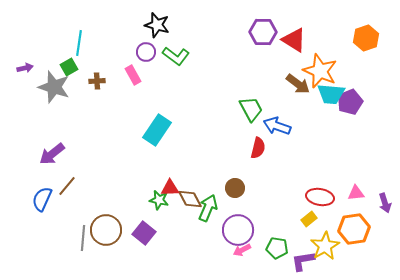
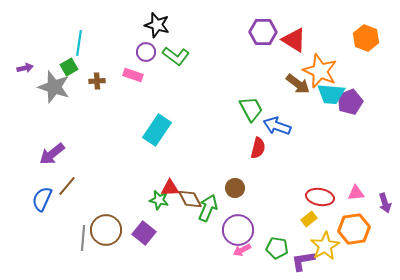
orange hexagon at (366, 38): rotated 20 degrees counterclockwise
pink rectangle at (133, 75): rotated 42 degrees counterclockwise
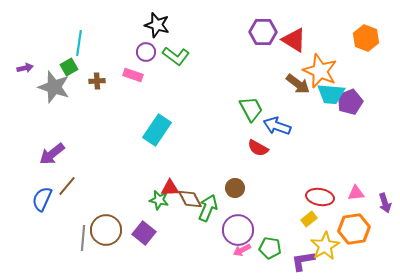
red semicircle at (258, 148): rotated 105 degrees clockwise
green pentagon at (277, 248): moved 7 px left
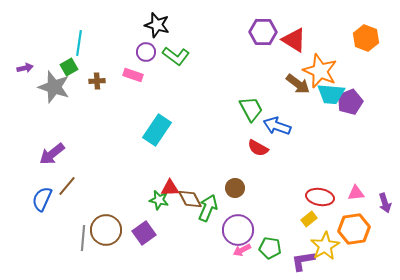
purple square at (144, 233): rotated 15 degrees clockwise
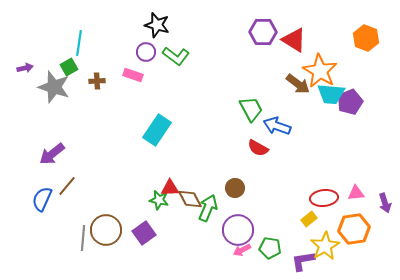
orange star at (320, 71): rotated 8 degrees clockwise
red ellipse at (320, 197): moved 4 px right, 1 px down; rotated 16 degrees counterclockwise
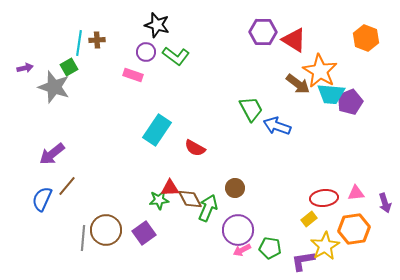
brown cross at (97, 81): moved 41 px up
red semicircle at (258, 148): moved 63 px left
green star at (159, 200): rotated 18 degrees counterclockwise
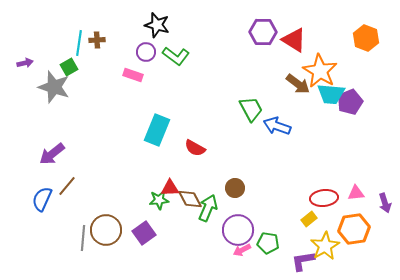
purple arrow at (25, 68): moved 5 px up
cyan rectangle at (157, 130): rotated 12 degrees counterclockwise
green pentagon at (270, 248): moved 2 px left, 5 px up
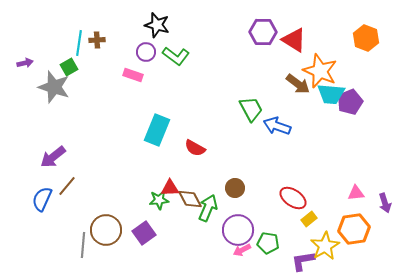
orange star at (320, 71): rotated 8 degrees counterclockwise
purple arrow at (52, 154): moved 1 px right, 3 px down
red ellipse at (324, 198): moved 31 px left; rotated 40 degrees clockwise
gray line at (83, 238): moved 7 px down
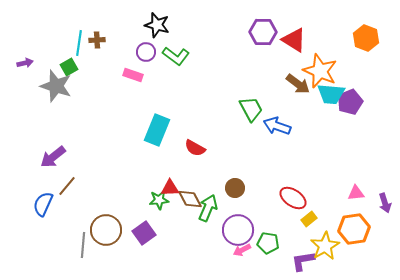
gray star at (54, 87): moved 2 px right, 1 px up
blue semicircle at (42, 199): moved 1 px right, 5 px down
